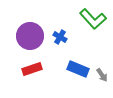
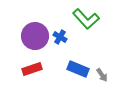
green L-shape: moved 7 px left
purple circle: moved 5 px right
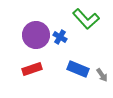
purple circle: moved 1 px right, 1 px up
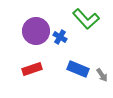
purple circle: moved 4 px up
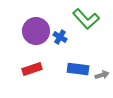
blue rectangle: rotated 15 degrees counterclockwise
gray arrow: rotated 72 degrees counterclockwise
